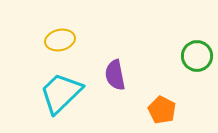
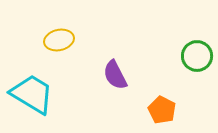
yellow ellipse: moved 1 px left
purple semicircle: rotated 16 degrees counterclockwise
cyan trapezoid: moved 29 px left, 1 px down; rotated 75 degrees clockwise
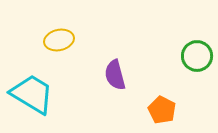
purple semicircle: rotated 12 degrees clockwise
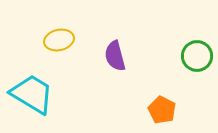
purple semicircle: moved 19 px up
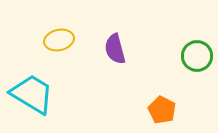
purple semicircle: moved 7 px up
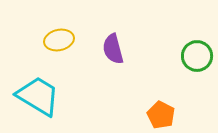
purple semicircle: moved 2 px left
cyan trapezoid: moved 6 px right, 2 px down
orange pentagon: moved 1 px left, 5 px down
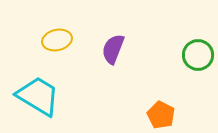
yellow ellipse: moved 2 px left
purple semicircle: rotated 36 degrees clockwise
green circle: moved 1 px right, 1 px up
